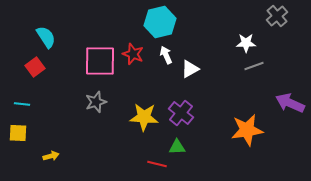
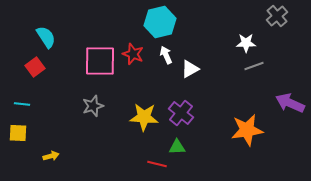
gray star: moved 3 px left, 4 px down
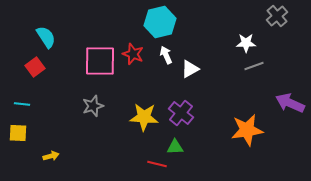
green triangle: moved 2 px left
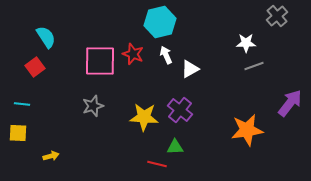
purple arrow: rotated 104 degrees clockwise
purple cross: moved 1 px left, 3 px up
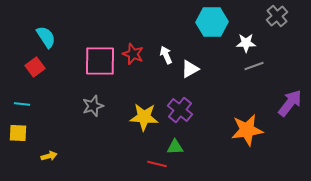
cyan hexagon: moved 52 px right; rotated 12 degrees clockwise
yellow arrow: moved 2 px left
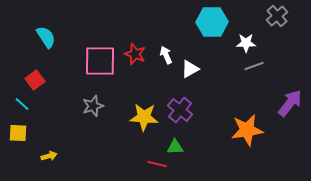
red star: moved 2 px right
red square: moved 13 px down
cyan line: rotated 35 degrees clockwise
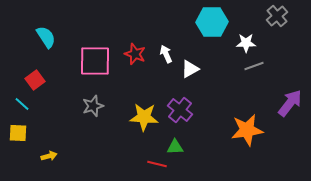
white arrow: moved 1 px up
pink square: moved 5 px left
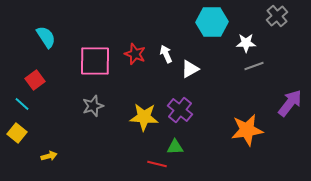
yellow square: moved 1 px left; rotated 36 degrees clockwise
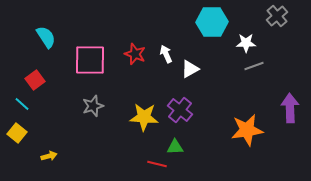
pink square: moved 5 px left, 1 px up
purple arrow: moved 5 px down; rotated 40 degrees counterclockwise
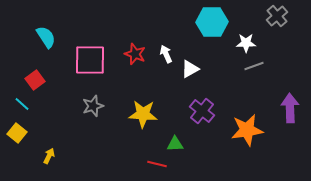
purple cross: moved 22 px right, 1 px down
yellow star: moved 1 px left, 3 px up
green triangle: moved 3 px up
yellow arrow: rotated 49 degrees counterclockwise
